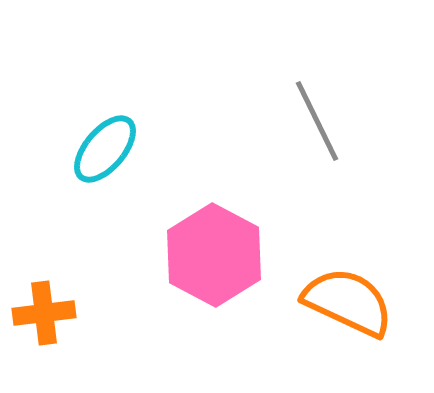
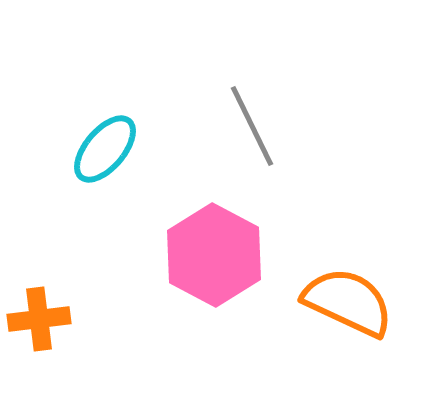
gray line: moved 65 px left, 5 px down
orange cross: moved 5 px left, 6 px down
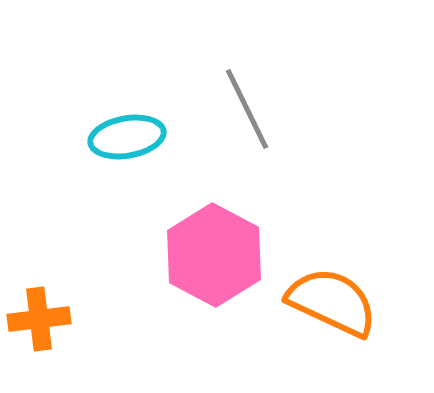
gray line: moved 5 px left, 17 px up
cyan ellipse: moved 22 px right, 12 px up; rotated 40 degrees clockwise
orange semicircle: moved 16 px left
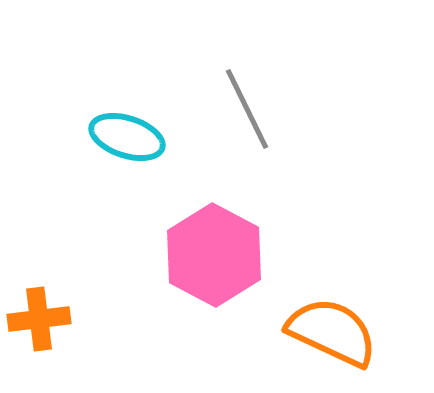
cyan ellipse: rotated 28 degrees clockwise
orange semicircle: moved 30 px down
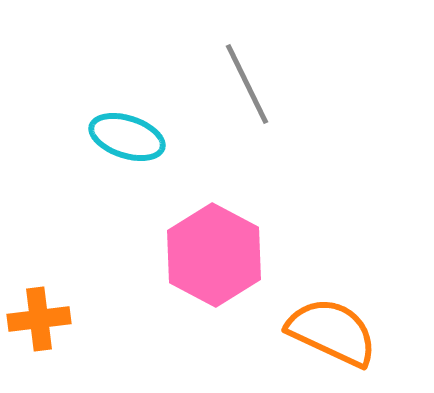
gray line: moved 25 px up
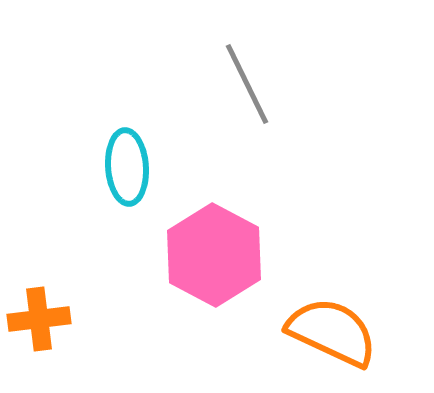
cyan ellipse: moved 30 px down; rotated 68 degrees clockwise
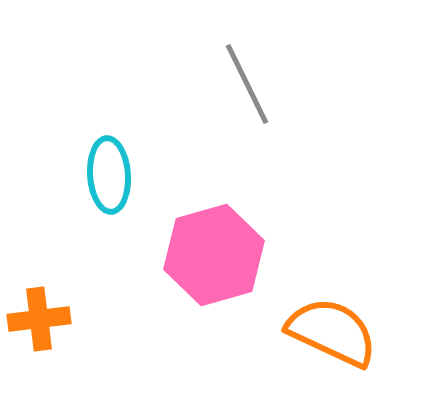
cyan ellipse: moved 18 px left, 8 px down
pink hexagon: rotated 16 degrees clockwise
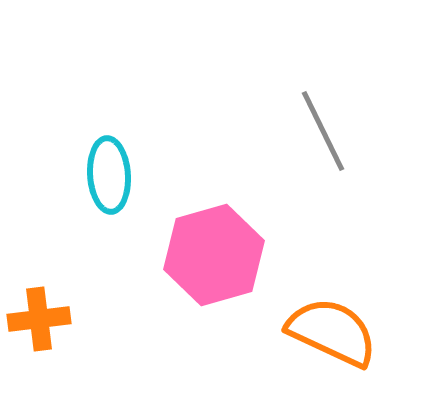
gray line: moved 76 px right, 47 px down
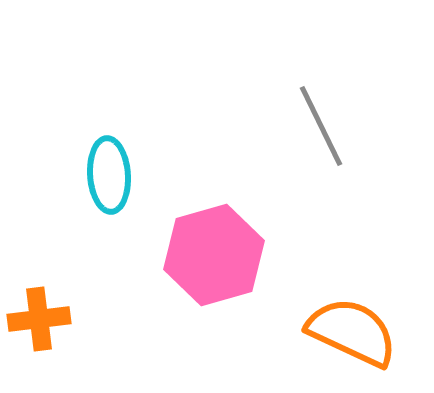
gray line: moved 2 px left, 5 px up
orange semicircle: moved 20 px right
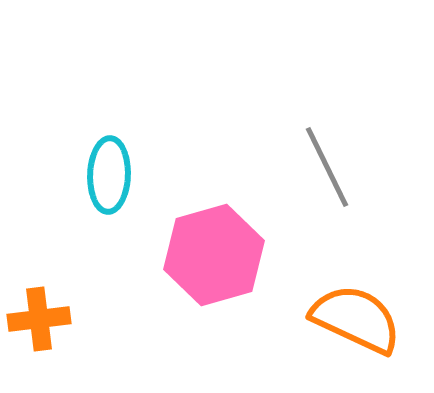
gray line: moved 6 px right, 41 px down
cyan ellipse: rotated 6 degrees clockwise
orange semicircle: moved 4 px right, 13 px up
